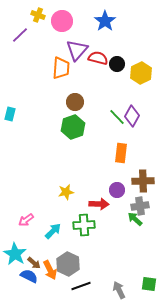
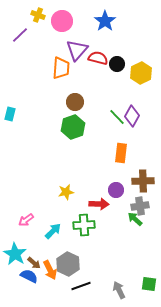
purple circle: moved 1 px left
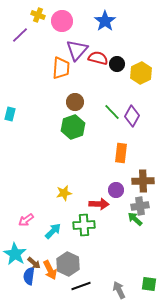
green line: moved 5 px left, 5 px up
yellow star: moved 2 px left, 1 px down
blue semicircle: rotated 108 degrees counterclockwise
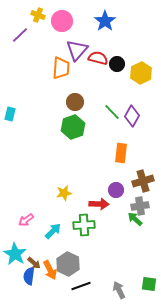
brown cross: rotated 15 degrees counterclockwise
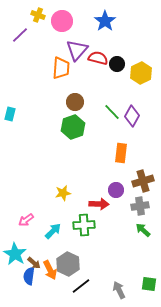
yellow star: moved 1 px left
green arrow: moved 8 px right, 11 px down
black line: rotated 18 degrees counterclockwise
